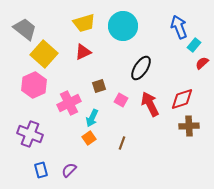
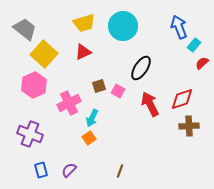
pink square: moved 3 px left, 9 px up
brown line: moved 2 px left, 28 px down
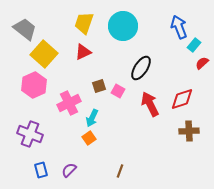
yellow trapezoid: rotated 125 degrees clockwise
brown cross: moved 5 px down
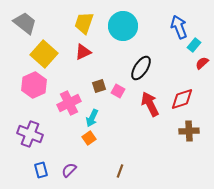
gray trapezoid: moved 6 px up
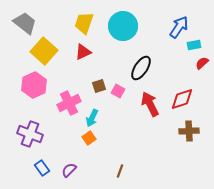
blue arrow: rotated 55 degrees clockwise
cyan rectangle: rotated 40 degrees clockwise
yellow square: moved 3 px up
blue rectangle: moved 1 px right, 2 px up; rotated 21 degrees counterclockwise
